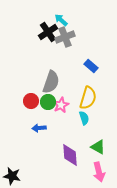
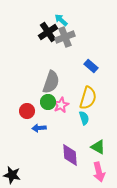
red circle: moved 4 px left, 10 px down
black star: moved 1 px up
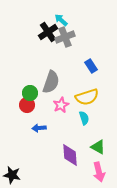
blue rectangle: rotated 16 degrees clockwise
yellow semicircle: moved 1 px left, 1 px up; rotated 55 degrees clockwise
green circle: moved 18 px left, 9 px up
red circle: moved 6 px up
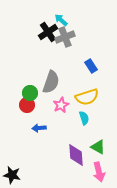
purple diamond: moved 6 px right
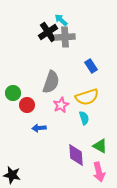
gray cross: rotated 18 degrees clockwise
green circle: moved 17 px left
green triangle: moved 2 px right, 1 px up
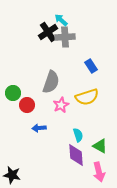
cyan semicircle: moved 6 px left, 17 px down
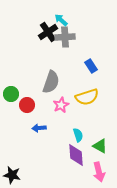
green circle: moved 2 px left, 1 px down
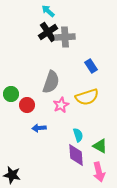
cyan arrow: moved 13 px left, 9 px up
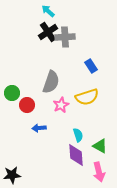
green circle: moved 1 px right, 1 px up
black star: rotated 18 degrees counterclockwise
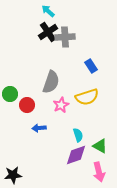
green circle: moved 2 px left, 1 px down
purple diamond: rotated 75 degrees clockwise
black star: moved 1 px right
